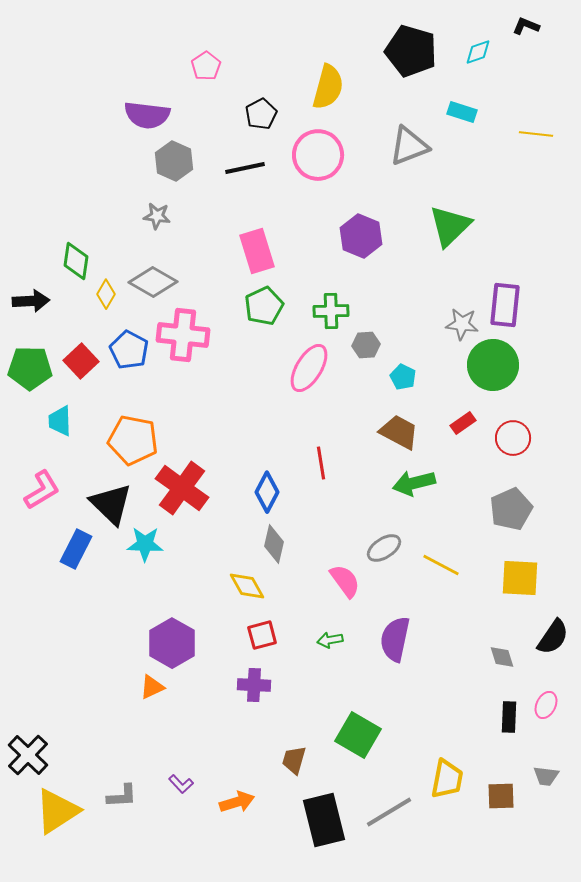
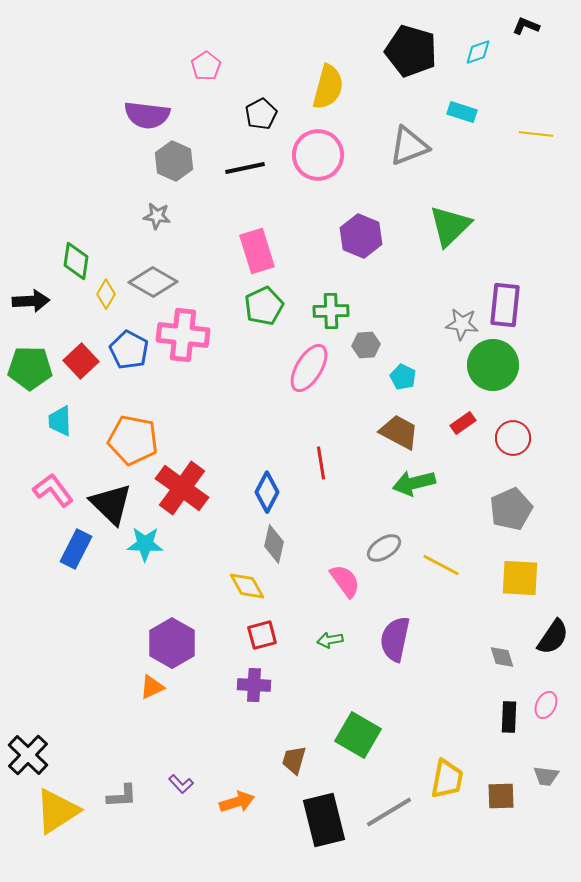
pink L-shape at (42, 490): moved 11 px right; rotated 96 degrees counterclockwise
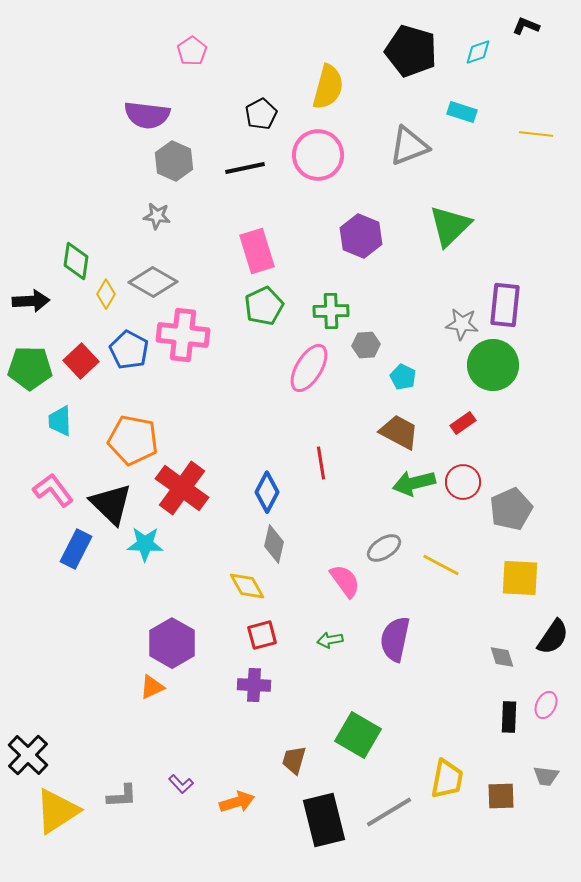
pink pentagon at (206, 66): moved 14 px left, 15 px up
red circle at (513, 438): moved 50 px left, 44 px down
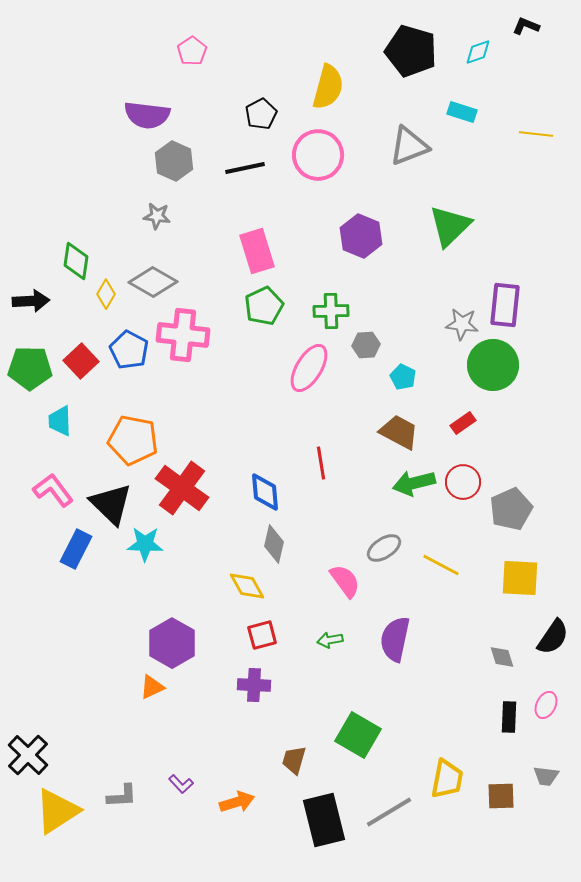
blue diamond at (267, 492): moved 2 px left; rotated 33 degrees counterclockwise
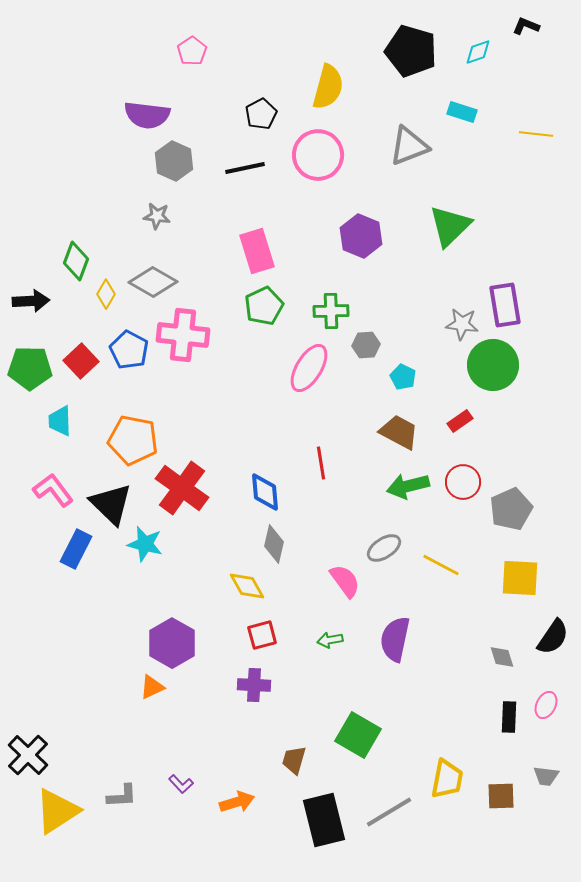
green diamond at (76, 261): rotated 12 degrees clockwise
purple rectangle at (505, 305): rotated 15 degrees counterclockwise
red rectangle at (463, 423): moved 3 px left, 2 px up
green arrow at (414, 483): moved 6 px left, 3 px down
cyan star at (145, 544): rotated 12 degrees clockwise
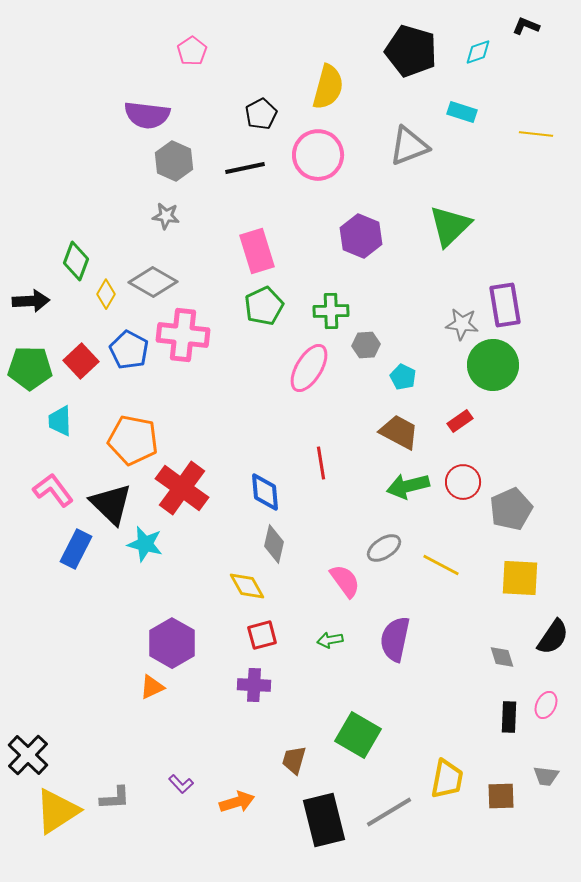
gray star at (157, 216): moved 9 px right
gray L-shape at (122, 796): moved 7 px left, 2 px down
